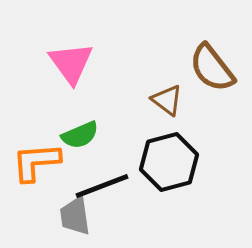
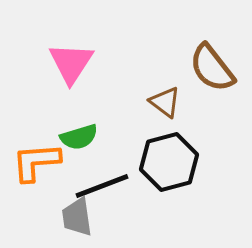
pink triangle: rotated 9 degrees clockwise
brown triangle: moved 2 px left, 2 px down
green semicircle: moved 1 px left, 2 px down; rotated 6 degrees clockwise
gray trapezoid: moved 2 px right, 1 px down
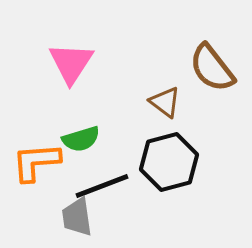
green semicircle: moved 2 px right, 2 px down
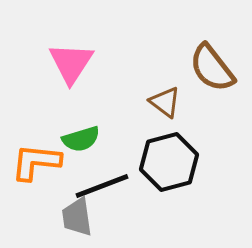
orange L-shape: rotated 10 degrees clockwise
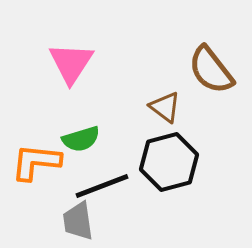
brown semicircle: moved 1 px left, 2 px down
brown triangle: moved 5 px down
gray trapezoid: moved 1 px right, 4 px down
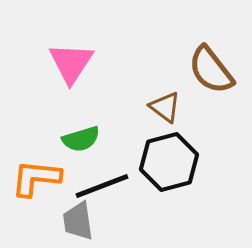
orange L-shape: moved 16 px down
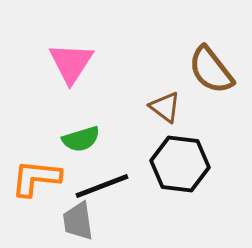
black hexagon: moved 11 px right, 2 px down; rotated 22 degrees clockwise
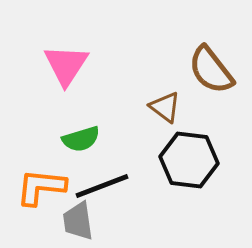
pink triangle: moved 5 px left, 2 px down
black hexagon: moved 9 px right, 4 px up
orange L-shape: moved 5 px right, 9 px down
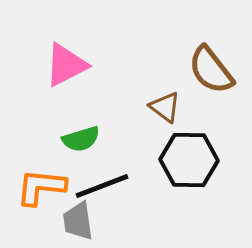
pink triangle: rotated 30 degrees clockwise
black hexagon: rotated 6 degrees counterclockwise
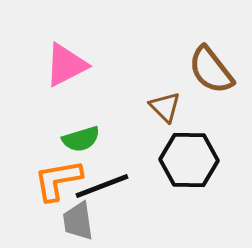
brown triangle: rotated 8 degrees clockwise
orange L-shape: moved 17 px right, 7 px up; rotated 16 degrees counterclockwise
